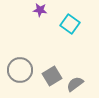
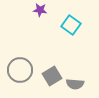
cyan square: moved 1 px right, 1 px down
gray semicircle: rotated 138 degrees counterclockwise
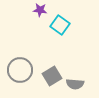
cyan square: moved 11 px left
